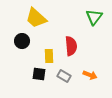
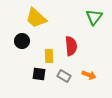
orange arrow: moved 1 px left
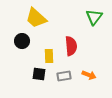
gray rectangle: rotated 40 degrees counterclockwise
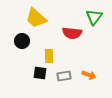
red semicircle: moved 1 px right, 13 px up; rotated 102 degrees clockwise
black square: moved 1 px right, 1 px up
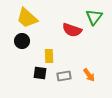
yellow trapezoid: moved 9 px left
red semicircle: moved 3 px up; rotated 12 degrees clockwise
orange arrow: rotated 32 degrees clockwise
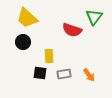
black circle: moved 1 px right, 1 px down
gray rectangle: moved 2 px up
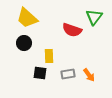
black circle: moved 1 px right, 1 px down
gray rectangle: moved 4 px right
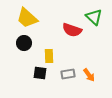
green triangle: rotated 24 degrees counterclockwise
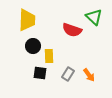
yellow trapezoid: moved 2 px down; rotated 130 degrees counterclockwise
black circle: moved 9 px right, 3 px down
gray rectangle: rotated 48 degrees counterclockwise
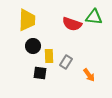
green triangle: rotated 36 degrees counterclockwise
red semicircle: moved 6 px up
gray rectangle: moved 2 px left, 12 px up
